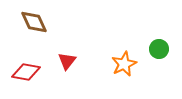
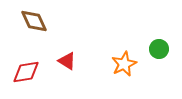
brown diamond: moved 1 px up
red triangle: rotated 36 degrees counterclockwise
red diamond: rotated 20 degrees counterclockwise
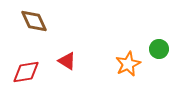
orange star: moved 4 px right
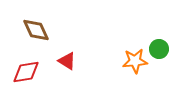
brown diamond: moved 2 px right, 9 px down
orange star: moved 7 px right, 3 px up; rotated 20 degrees clockwise
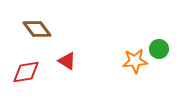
brown diamond: moved 1 px right, 1 px up; rotated 12 degrees counterclockwise
